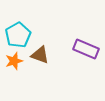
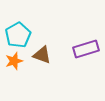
purple rectangle: rotated 40 degrees counterclockwise
brown triangle: moved 2 px right
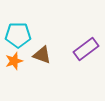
cyan pentagon: rotated 30 degrees clockwise
purple rectangle: rotated 20 degrees counterclockwise
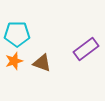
cyan pentagon: moved 1 px left, 1 px up
brown triangle: moved 8 px down
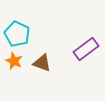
cyan pentagon: rotated 25 degrees clockwise
orange star: rotated 30 degrees counterclockwise
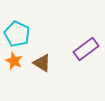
brown triangle: rotated 12 degrees clockwise
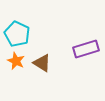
purple rectangle: rotated 20 degrees clockwise
orange star: moved 2 px right
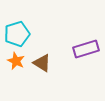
cyan pentagon: rotated 30 degrees clockwise
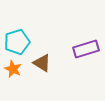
cyan pentagon: moved 8 px down
orange star: moved 3 px left, 8 px down
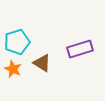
purple rectangle: moved 6 px left
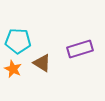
cyan pentagon: moved 1 px right, 1 px up; rotated 20 degrees clockwise
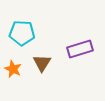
cyan pentagon: moved 4 px right, 8 px up
brown triangle: rotated 30 degrees clockwise
